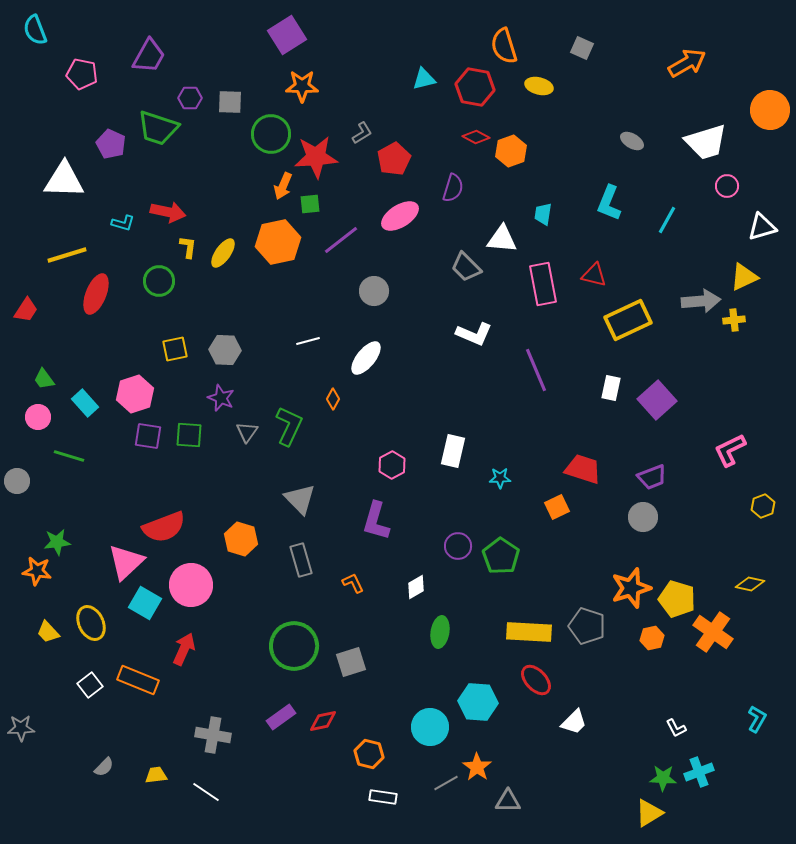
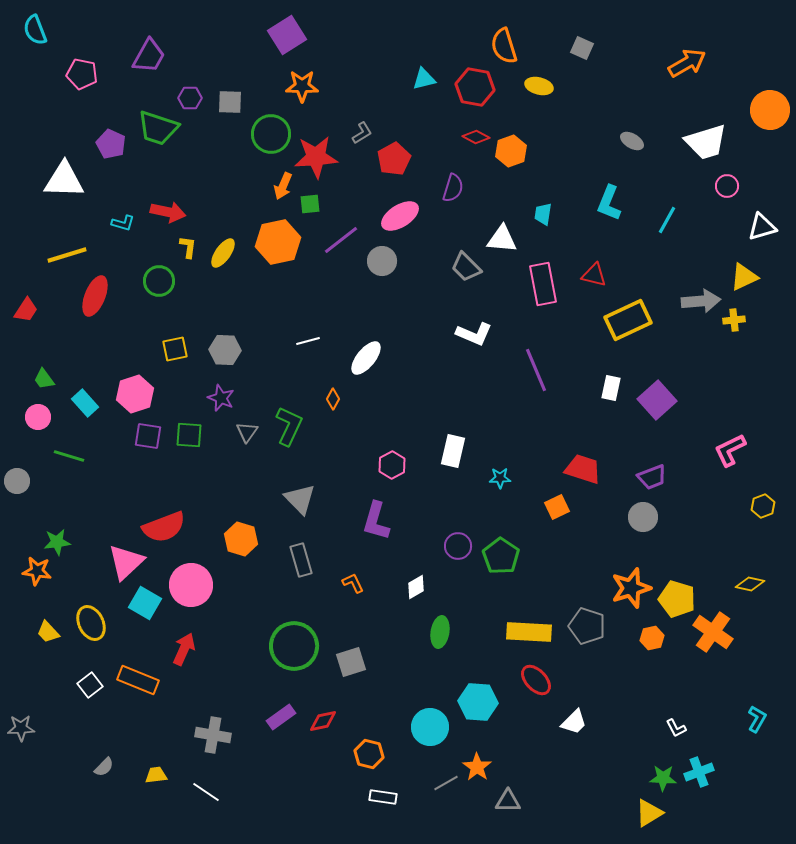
gray circle at (374, 291): moved 8 px right, 30 px up
red ellipse at (96, 294): moved 1 px left, 2 px down
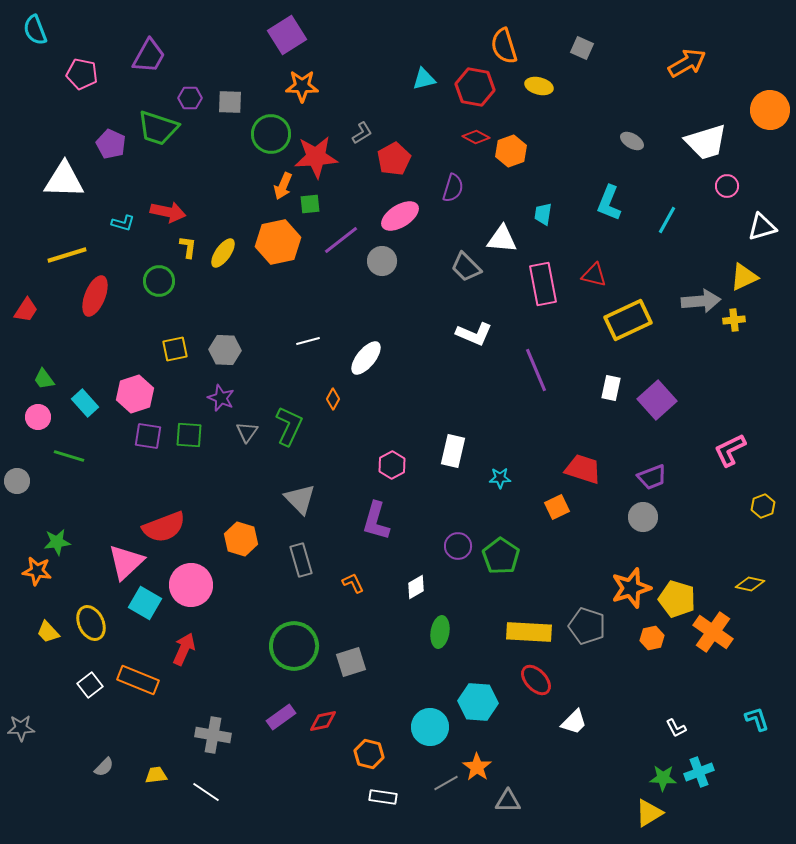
cyan L-shape at (757, 719): rotated 48 degrees counterclockwise
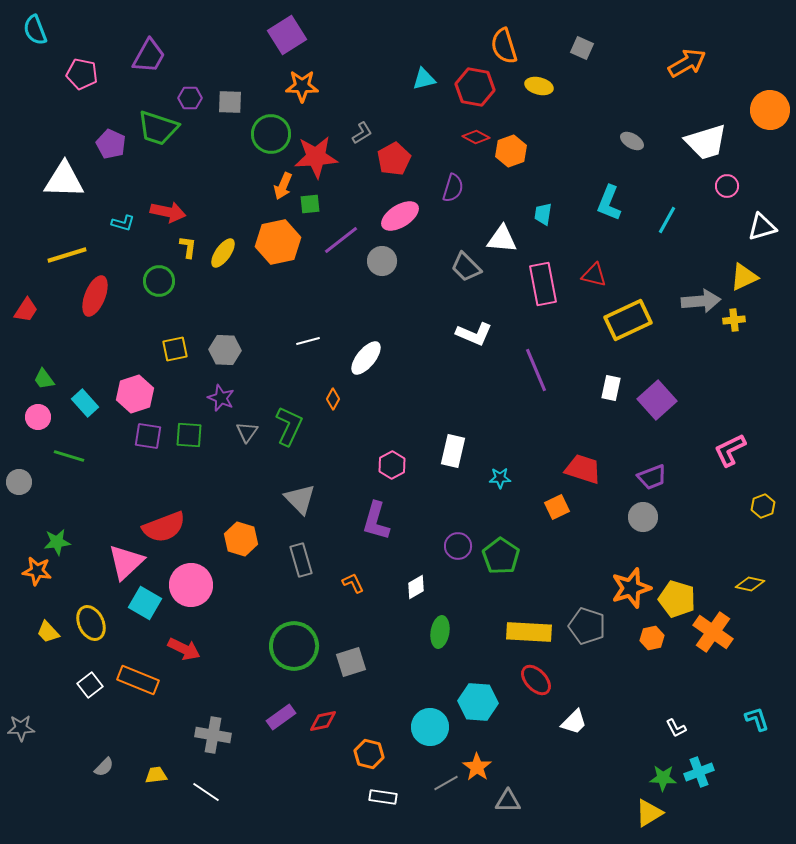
gray circle at (17, 481): moved 2 px right, 1 px down
red arrow at (184, 649): rotated 92 degrees clockwise
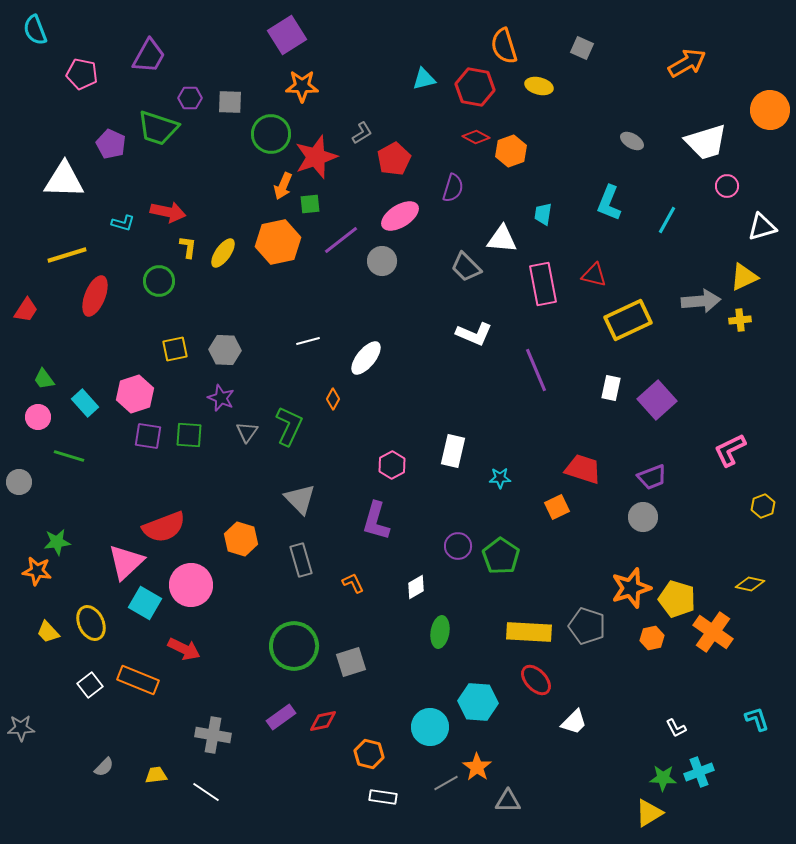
red star at (316, 157): rotated 15 degrees counterclockwise
yellow cross at (734, 320): moved 6 px right
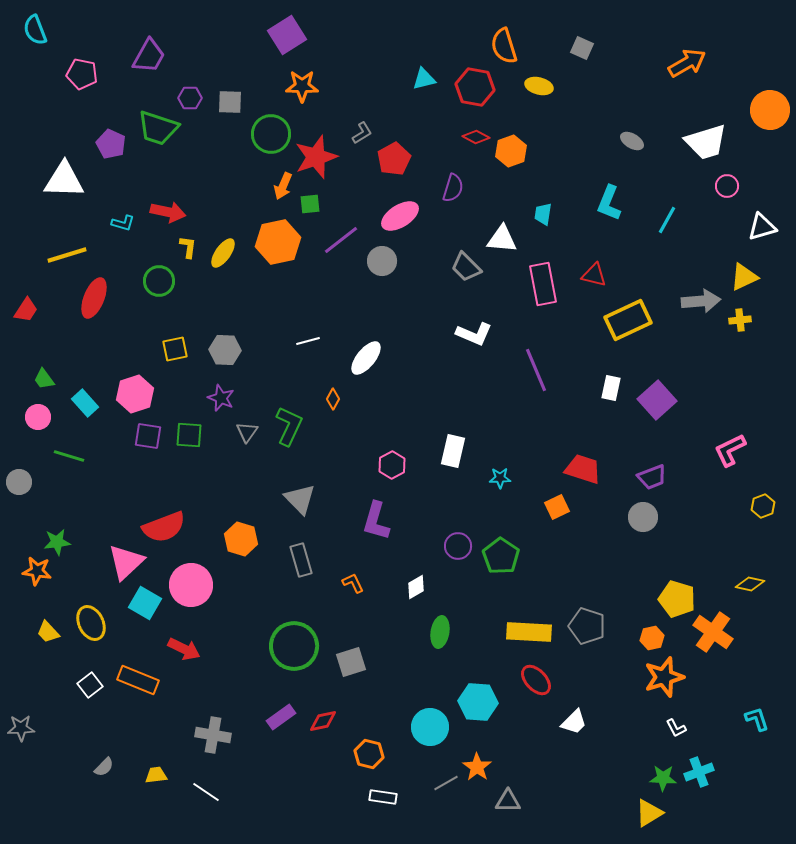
red ellipse at (95, 296): moved 1 px left, 2 px down
orange star at (631, 588): moved 33 px right, 89 px down
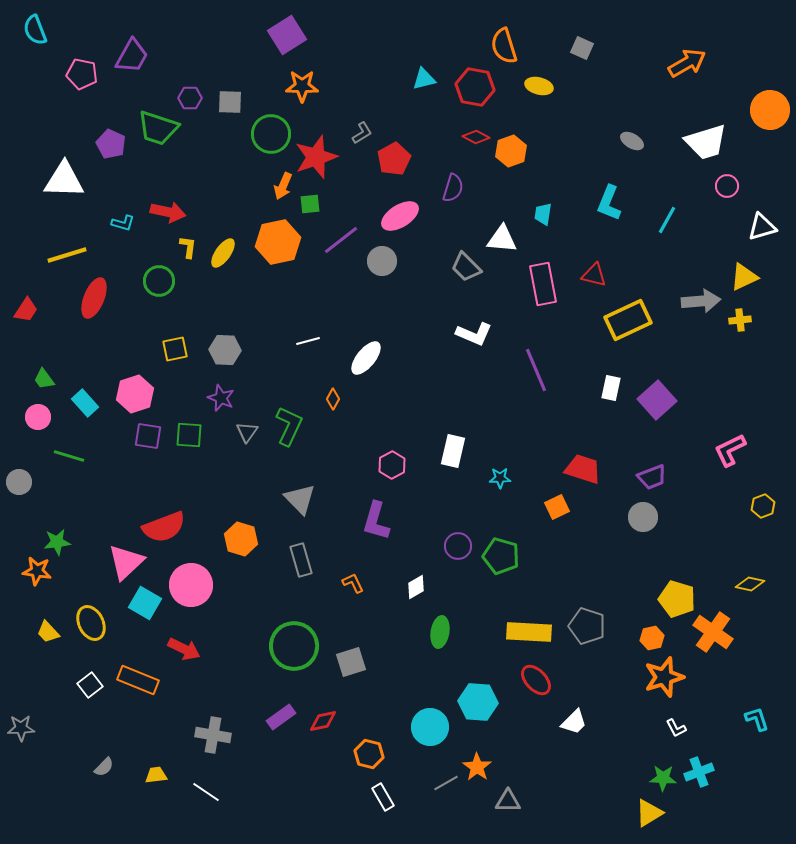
purple trapezoid at (149, 56): moved 17 px left
green pentagon at (501, 556): rotated 18 degrees counterclockwise
white rectangle at (383, 797): rotated 52 degrees clockwise
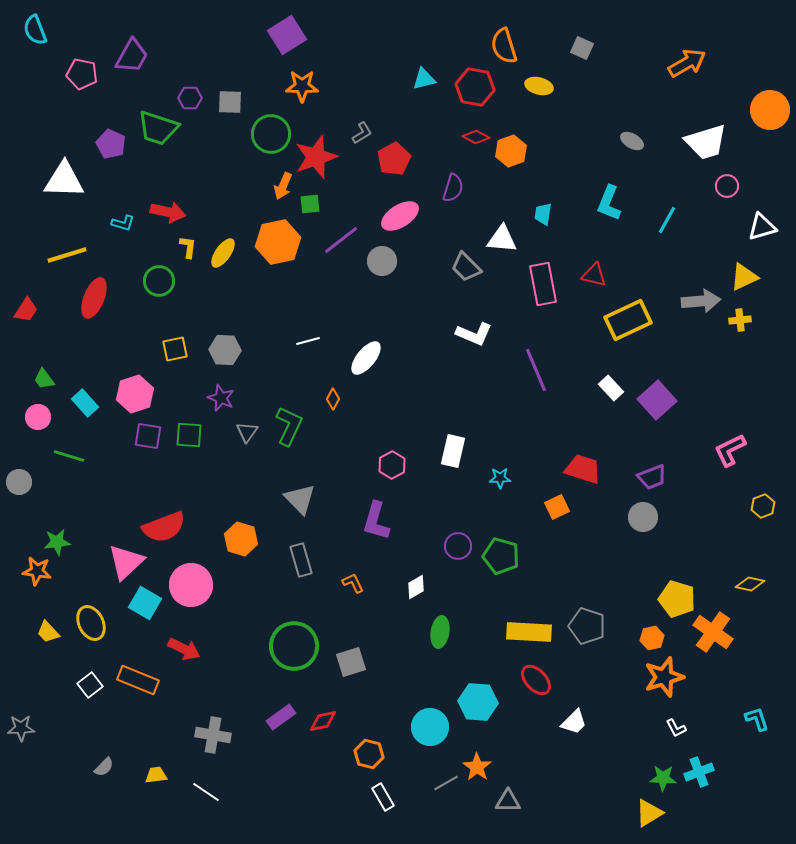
white rectangle at (611, 388): rotated 55 degrees counterclockwise
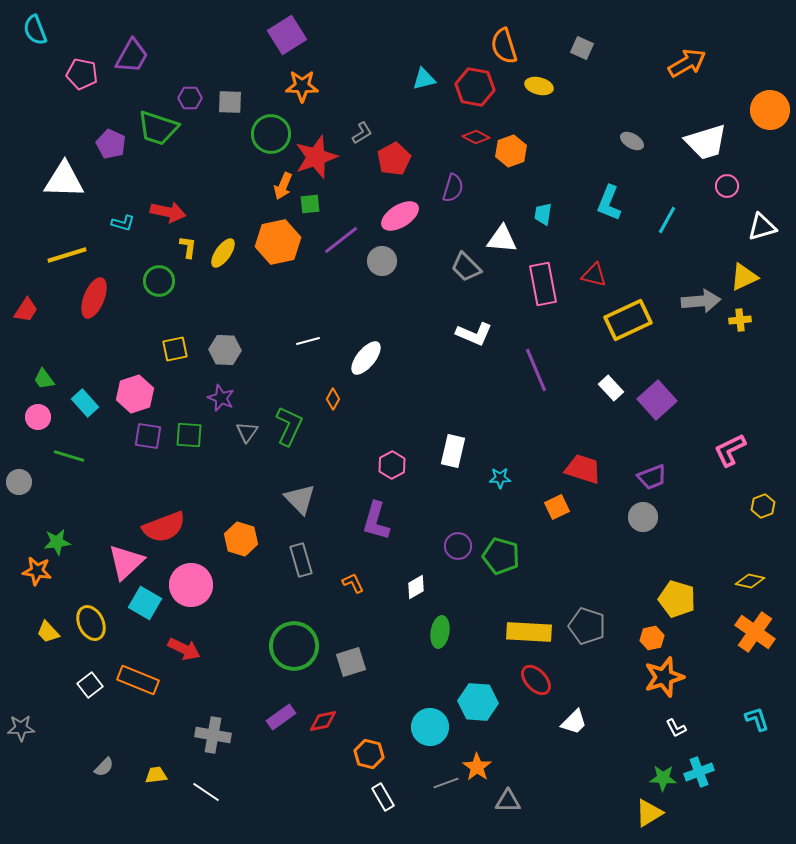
yellow diamond at (750, 584): moved 3 px up
orange cross at (713, 632): moved 42 px right
gray line at (446, 783): rotated 10 degrees clockwise
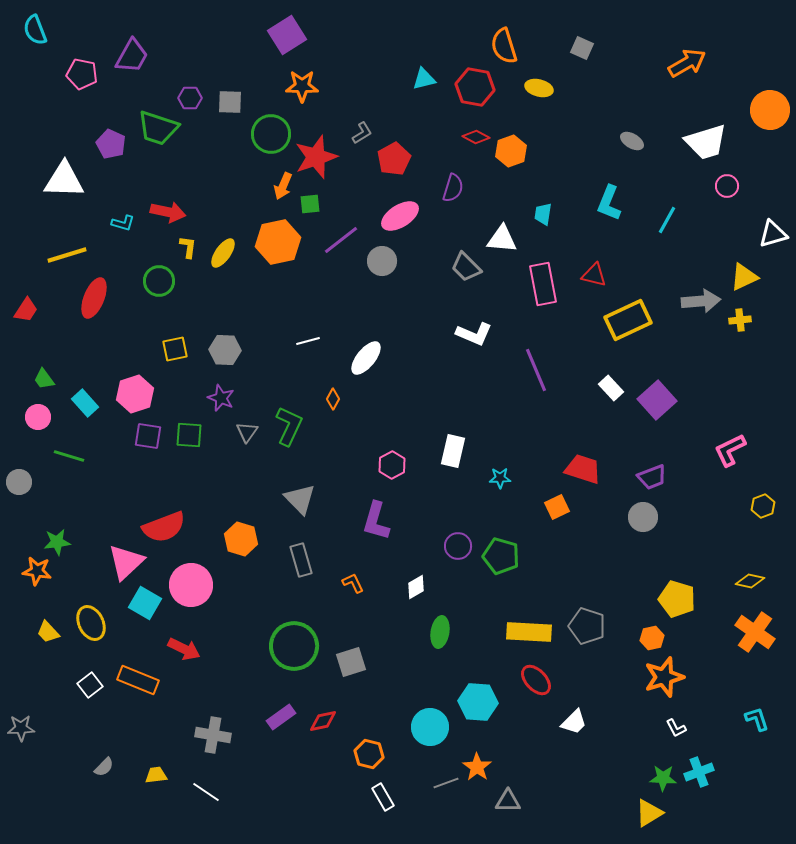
yellow ellipse at (539, 86): moved 2 px down
white triangle at (762, 227): moved 11 px right, 7 px down
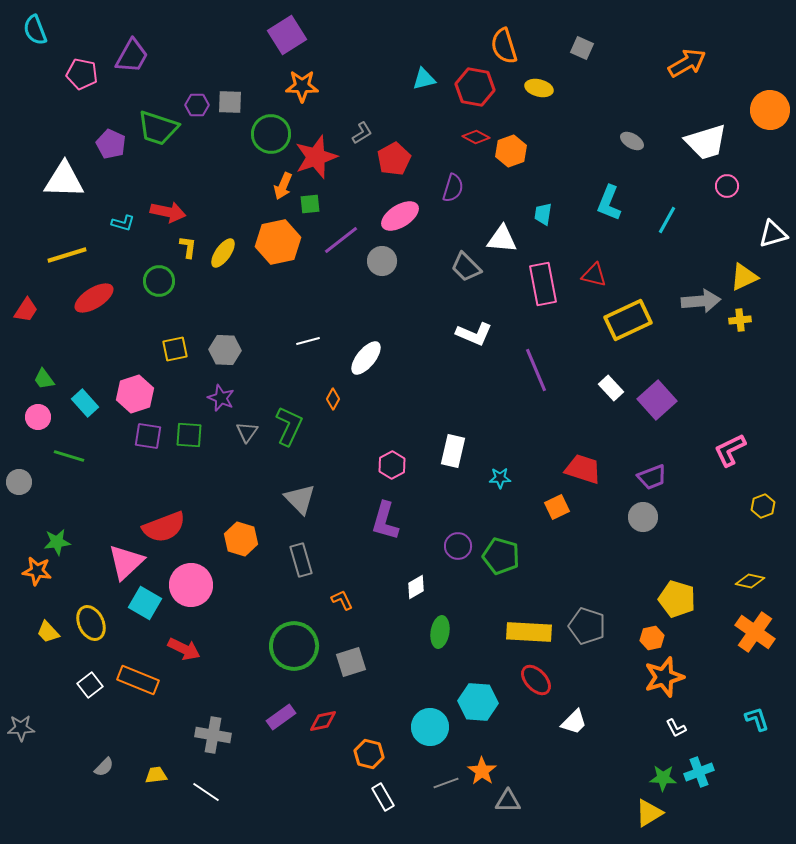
purple hexagon at (190, 98): moved 7 px right, 7 px down
red ellipse at (94, 298): rotated 36 degrees clockwise
purple L-shape at (376, 521): moved 9 px right
orange L-shape at (353, 583): moved 11 px left, 17 px down
orange star at (477, 767): moved 5 px right, 4 px down
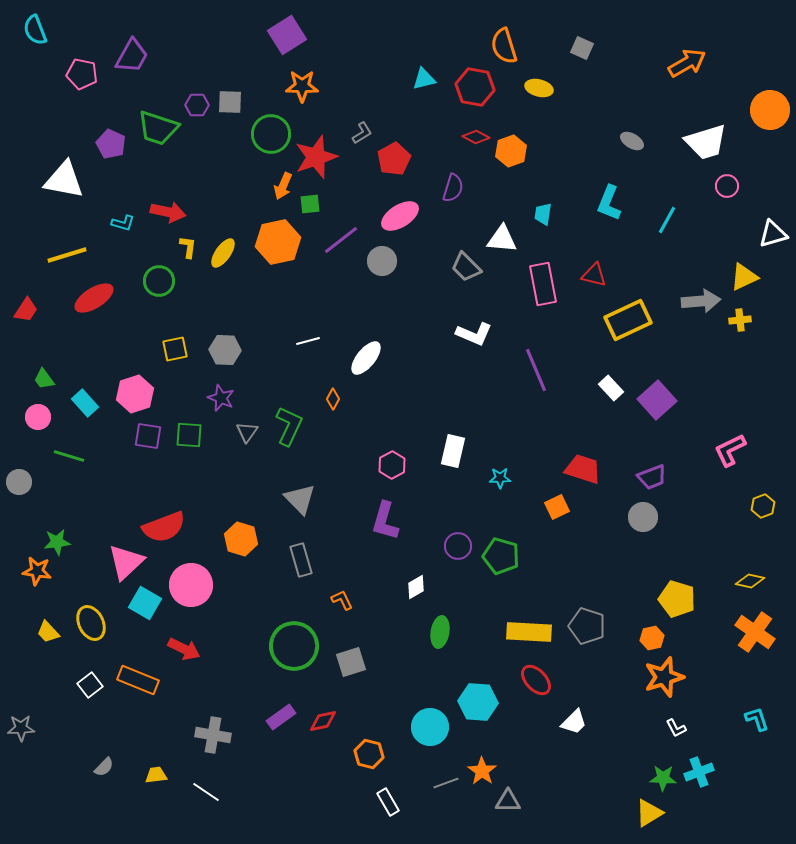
white triangle at (64, 180): rotated 9 degrees clockwise
white rectangle at (383, 797): moved 5 px right, 5 px down
